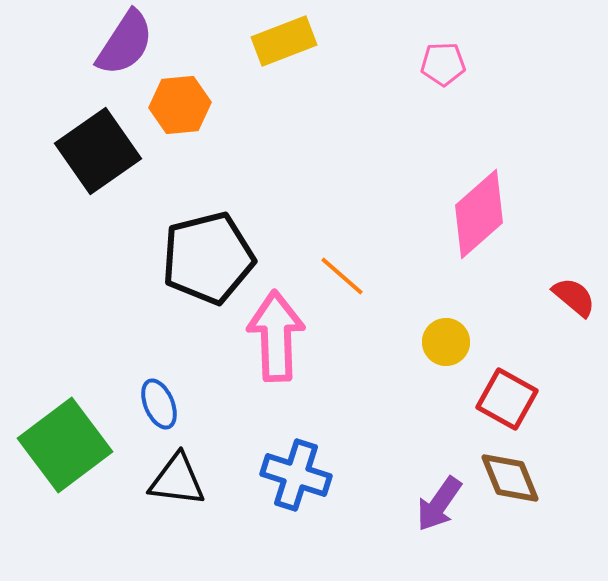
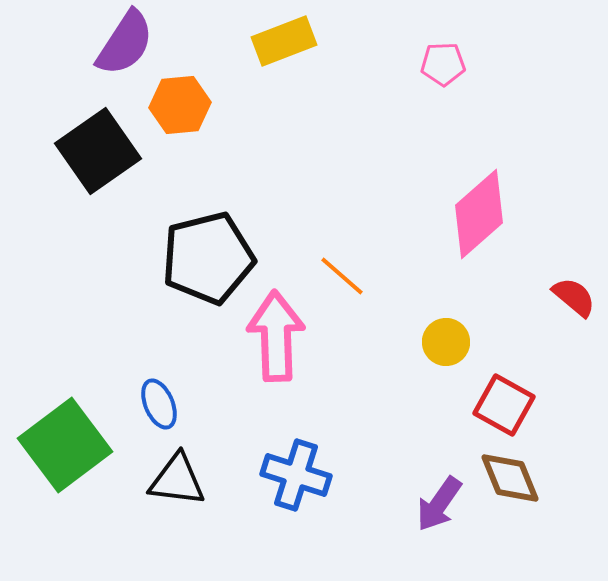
red square: moved 3 px left, 6 px down
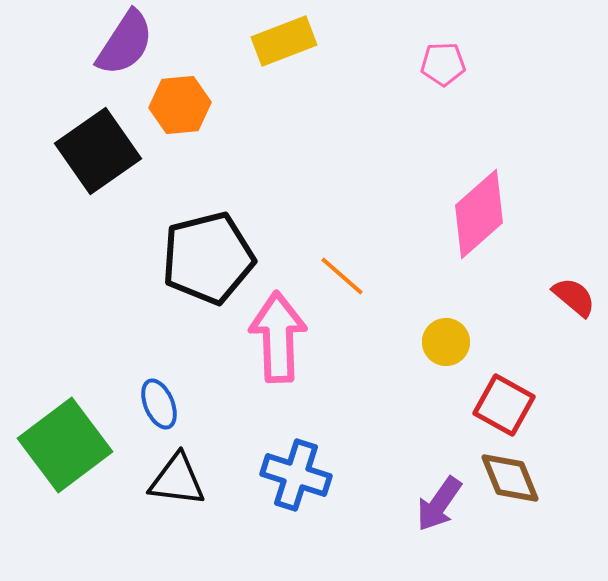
pink arrow: moved 2 px right, 1 px down
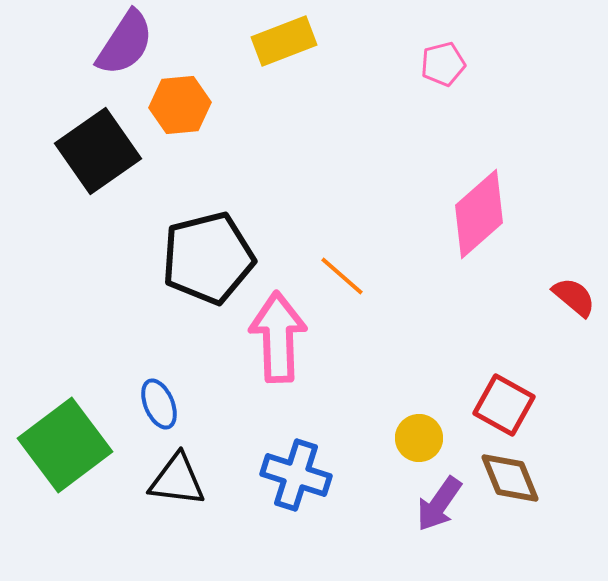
pink pentagon: rotated 12 degrees counterclockwise
yellow circle: moved 27 px left, 96 px down
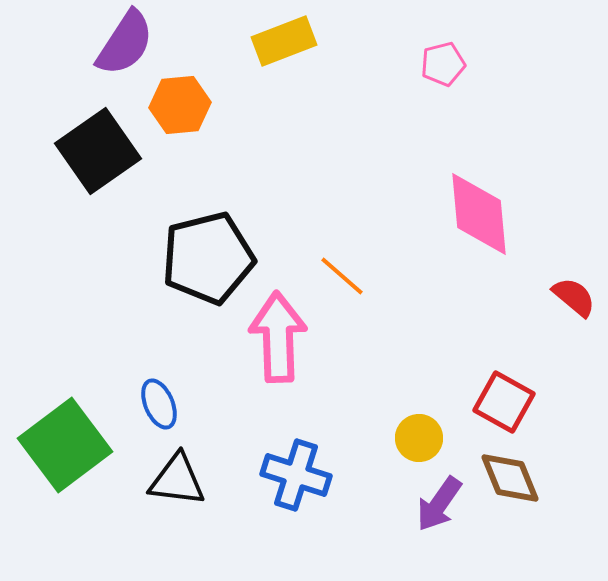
pink diamond: rotated 54 degrees counterclockwise
red square: moved 3 px up
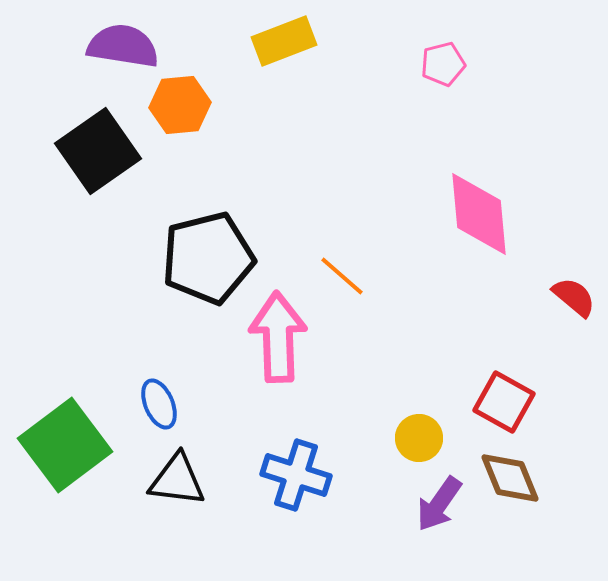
purple semicircle: moved 2 px left, 3 px down; rotated 114 degrees counterclockwise
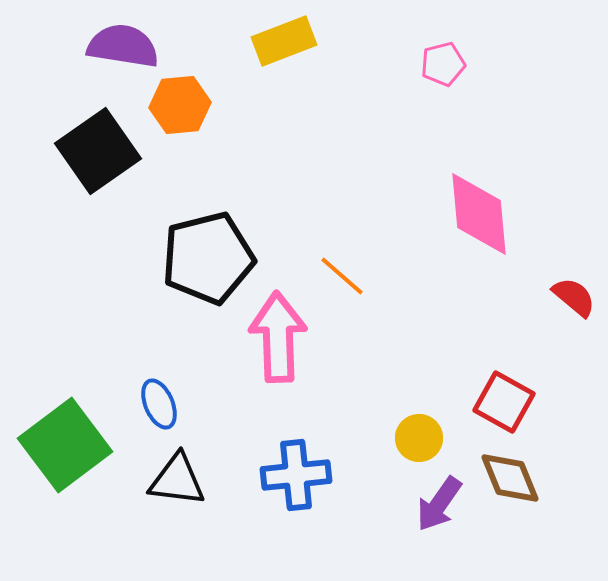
blue cross: rotated 24 degrees counterclockwise
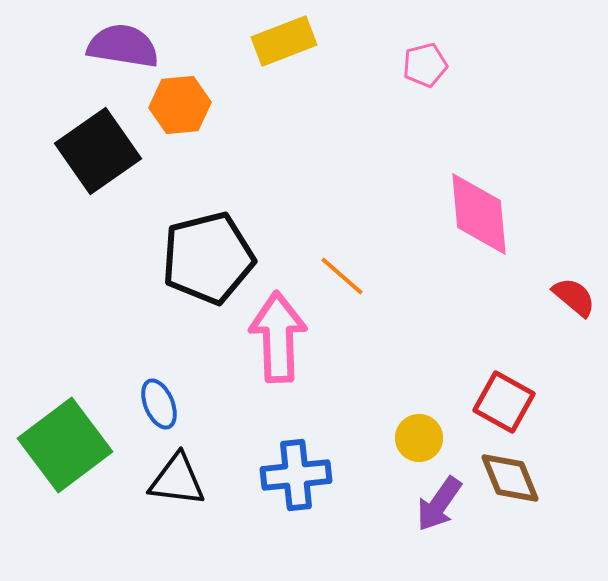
pink pentagon: moved 18 px left, 1 px down
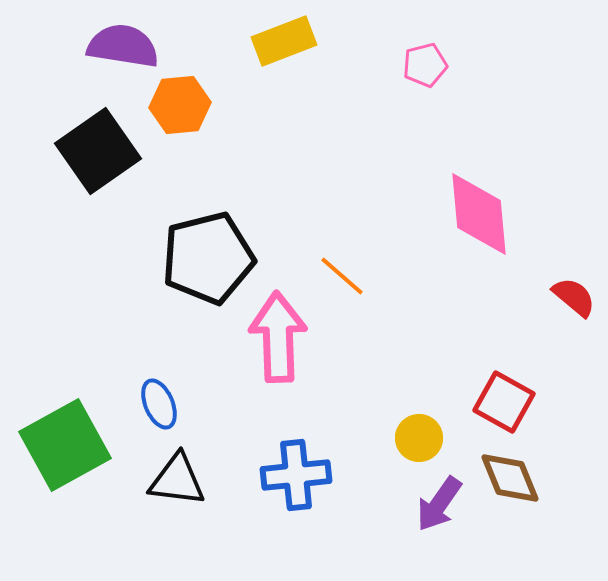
green square: rotated 8 degrees clockwise
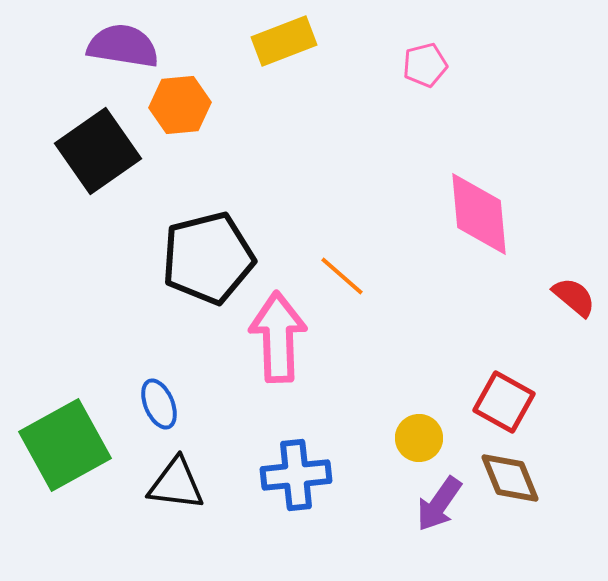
black triangle: moved 1 px left, 4 px down
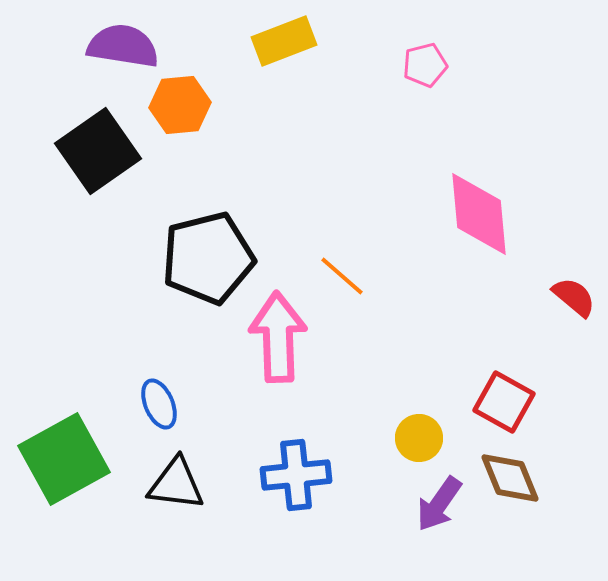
green square: moved 1 px left, 14 px down
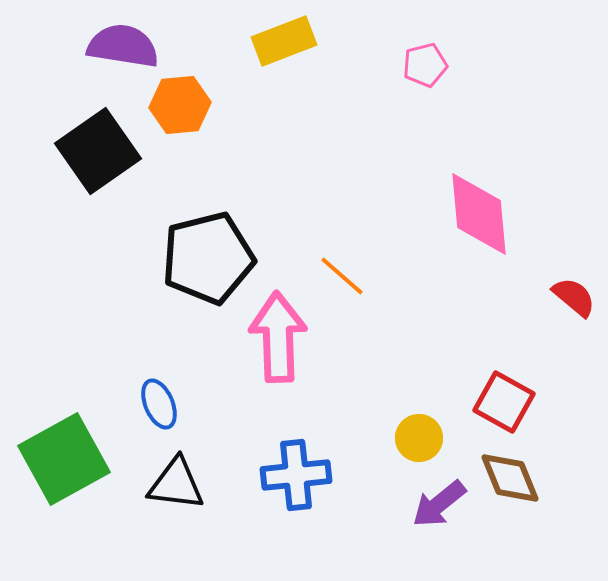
purple arrow: rotated 16 degrees clockwise
